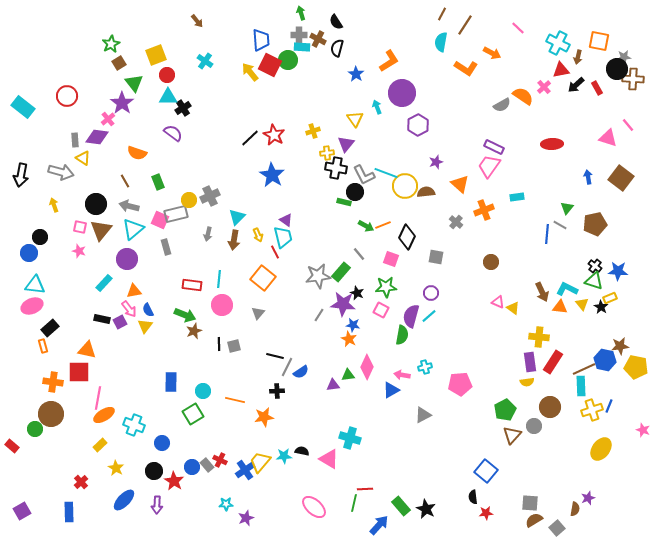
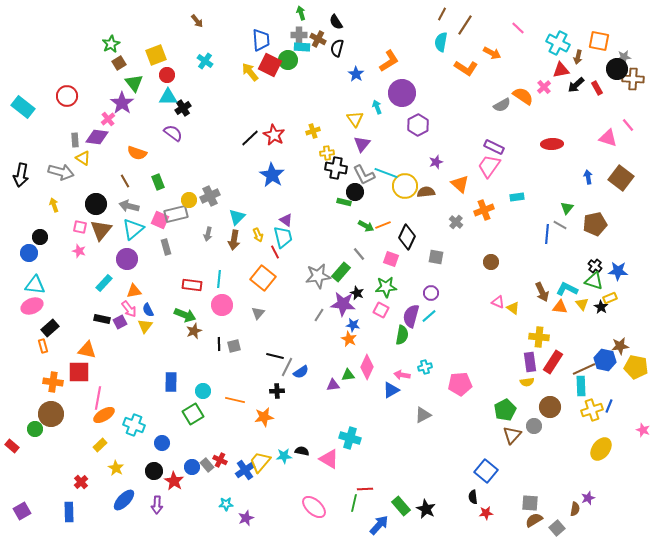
purple triangle at (346, 144): moved 16 px right
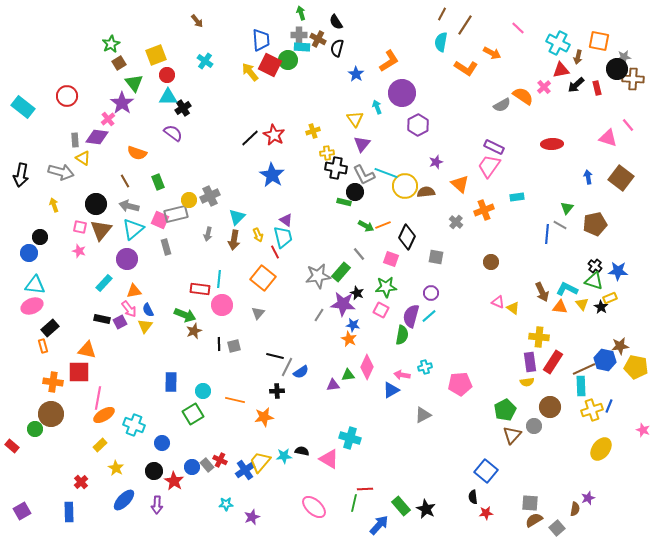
red rectangle at (597, 88): rotated 16 degrees clockwise
red rectangle at (192, 285): moved 8 px right, 4 px down
purple star at (246, 518): moved 6 px right, 1 px up
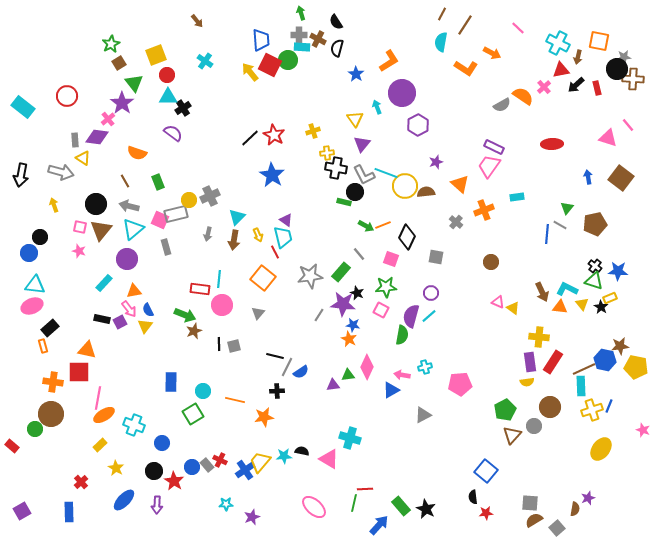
gray star at (318, 276): moved 8 px left
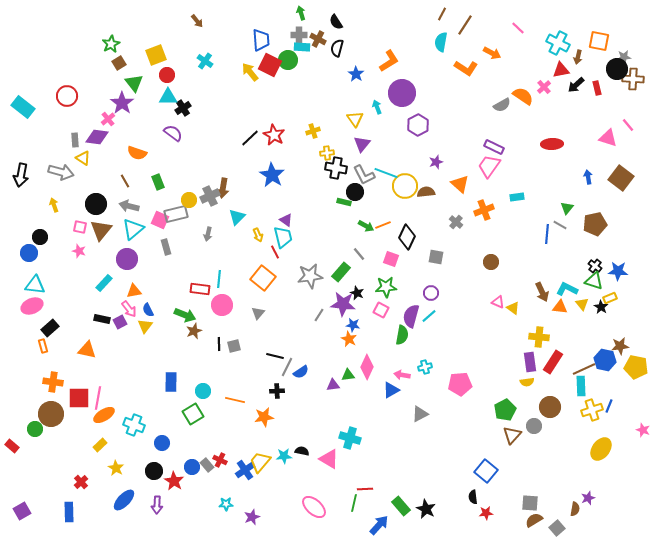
brown arrow at (234, 240): moved 11 px left, 52 px up
red square at (79, 372): moved 26 px down
gray triangle at (423, 415): moved 3 px left, 1 px up
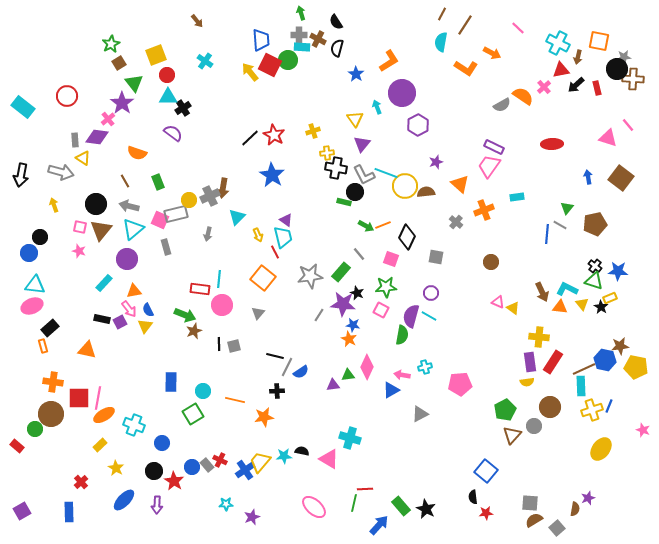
cyan line at (429, 316): rotated 70 degrees clockwise
red rectangle at (12, 446): moved 5 px right
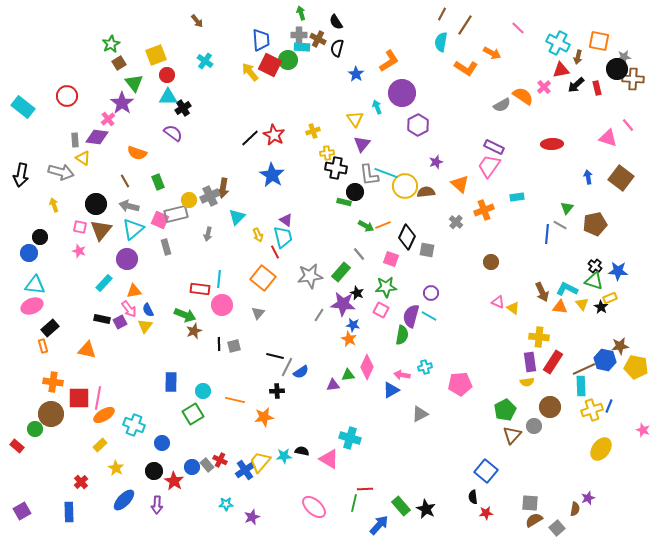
gray L-shape at (364, 175): moved 5 px right; rotated 20 degrees clockwise
gray square at (436, 257): moved 9 px left, 7 px up
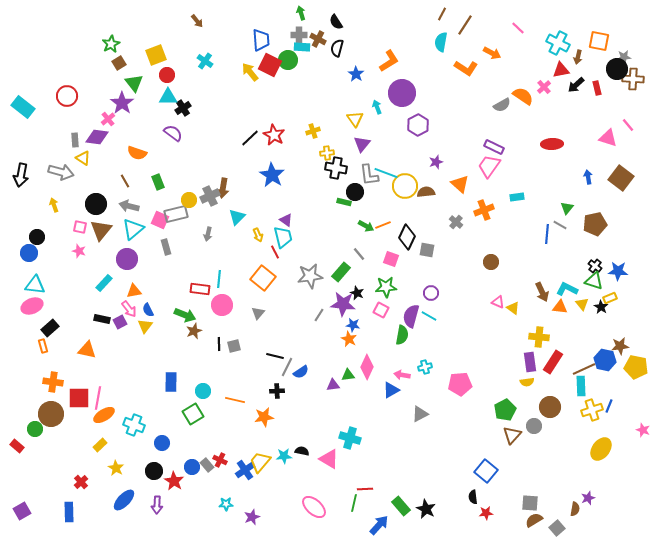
black circle at (40, 237): moved 3 px left
